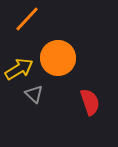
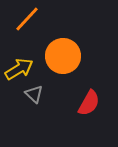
orange circle: moved 5 px right, 2 px up
red semicircle: moved 1 px left, 1 px down; rotated 48 degrees clockwise
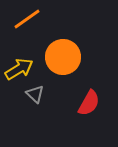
orange line: rotated 12 degrees clockwise
orange circle: moved 1 px down
gray triangle: moved 1 px right
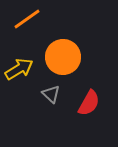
gray triangle: moved 16 px right
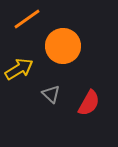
orange circle: moved 11 px up
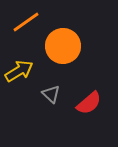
orange line: moved 1 px left, 3 px down
yellow arrow: moved 2 px down
red semicircle: rotated 20 degrees clockwise
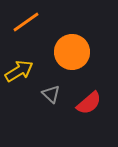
orange circle: moved 9 px right, 6 px down
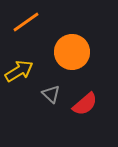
red semicircle: moved 4 px left, 1 px down
